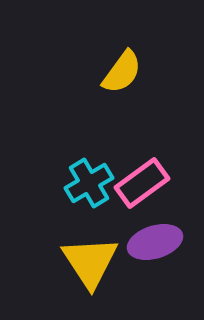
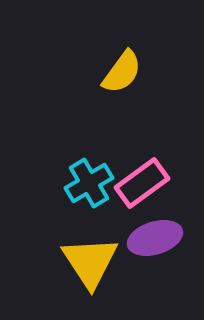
purple ellipse: moved 4 px up
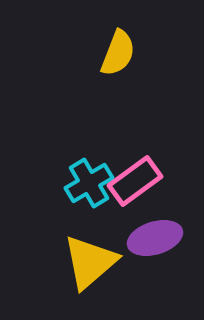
yellow semicircle: moved 4 px left, 19 px up; rotated 15 degrees counterclockwise
pink rectangle: moved 7 px left, 2 px up
yellow triangle: rotated 22 degrees clockwise
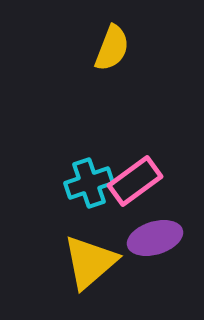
yellow semicircle: moved 6 px left, 5 px up
cyan cross: rotated 12 degrees clockwise
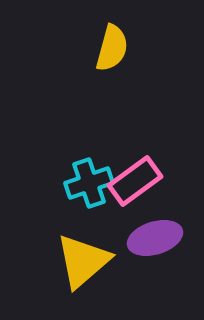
yellow semicircle: rotated 6 degrees counterclockwise
yellow triangle: moved 7 px left, 1 px up
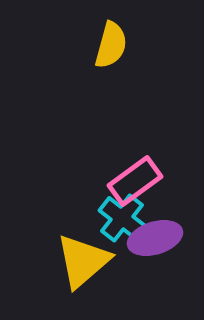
yellow semicircle: moved 1 px left, 3 px up
cyan cross: moved 33 px right, 35 px down; rotated 33 degrees counterclockwise
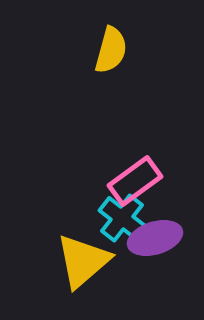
yellow semicircle: moved 5 px down
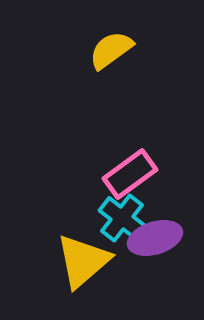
yellow semicircle: rotated 141 degrees counterclockwise
pink rectangle: moved 5 px left, 7 px up
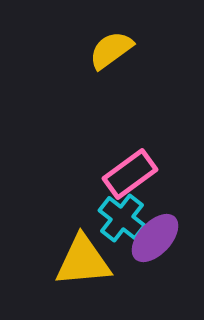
purple ellipse: rotated 30 degrees counterclockwise
yellow triangle: rotated 36 degrees clockwise
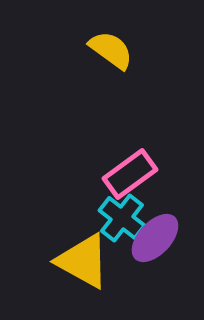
yellow semicircle: rotated 72 degrees clockwise
yellow triangle: rotated 34 degrees clockwise
